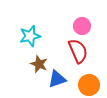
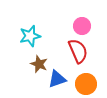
orange circle: moved 3 px left, 1 px up
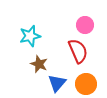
pink circle: moved 3 px right, 1 px up
blue triangle: moved 4 px down; rotated 30 degrees counterclockwise
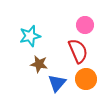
brown star: rotated 12 degrees counterclockwise
orange circle: moved 5 px up
